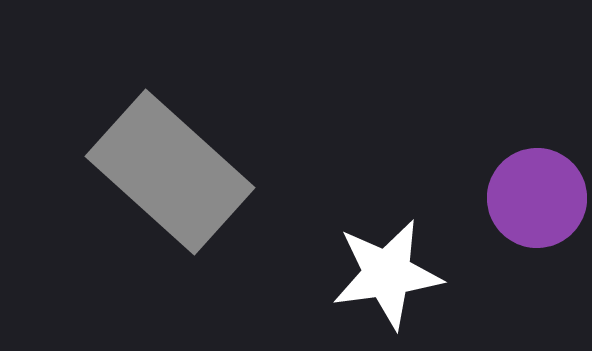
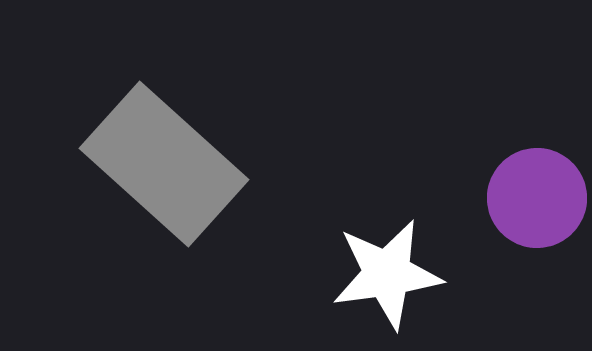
gray rectangle: moved 6 px left, 8 px up
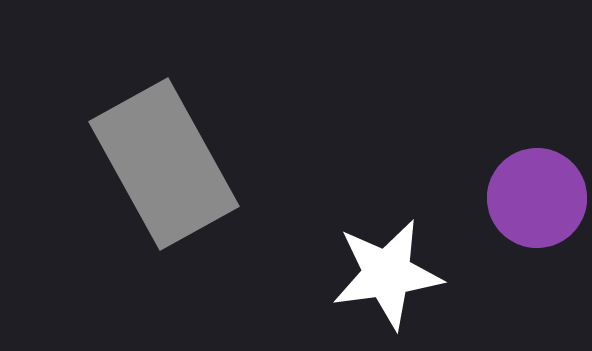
gray rectangle: rotated 19 degrees clockwise
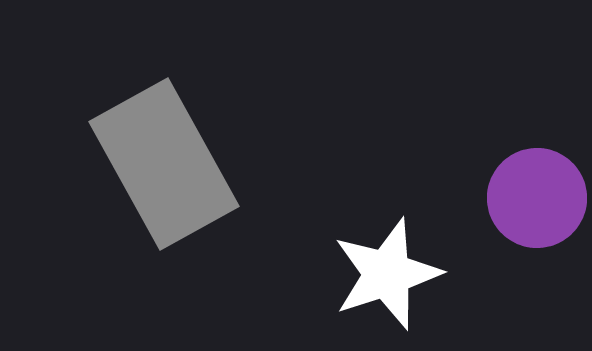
white star: rotated 10 degrees counterclockwise
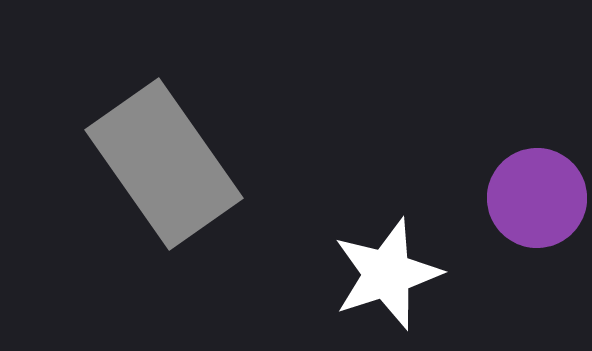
gray rectangle: rotated 6 degrees counterclockwise
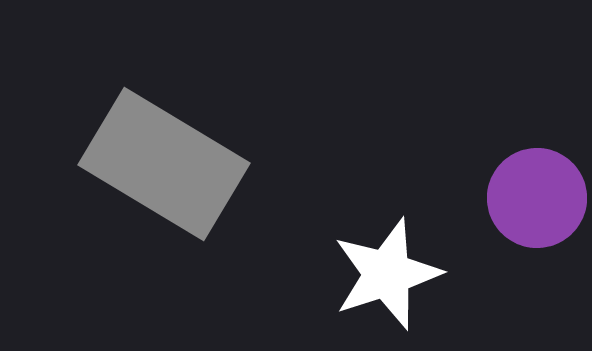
gray rectangle: rotated 24 degrees counterclockwise
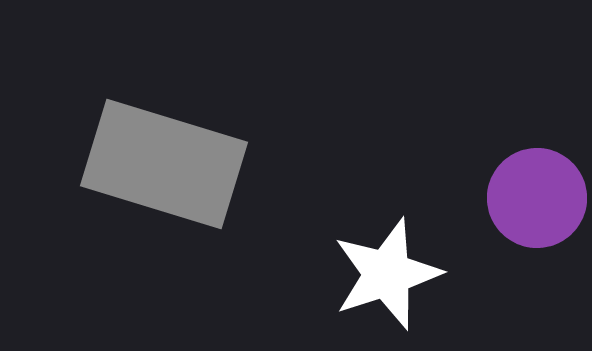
gray rectangle: rotated 14 degrees counterclockwise
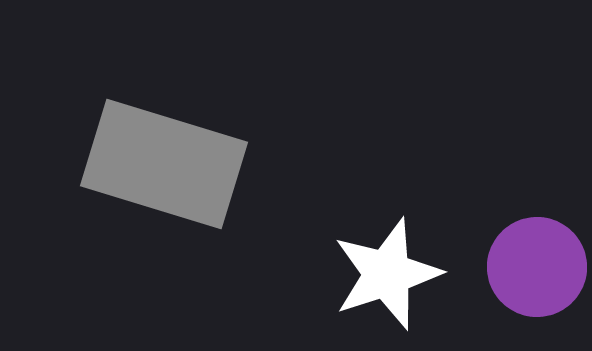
purple circle: moved 69 px down
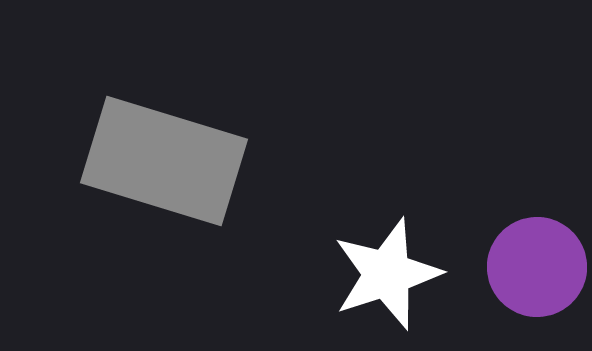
gray rectangle: moved 3 px up
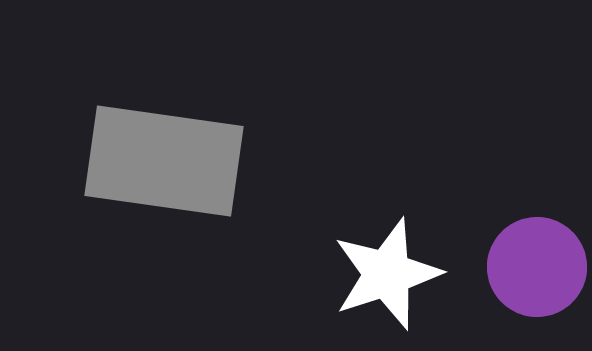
gray rectangle: rotated 9 degrees counterclockwise
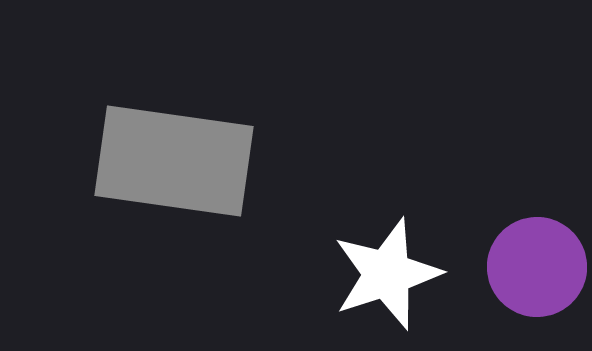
gray rectangle: moved 10 px right
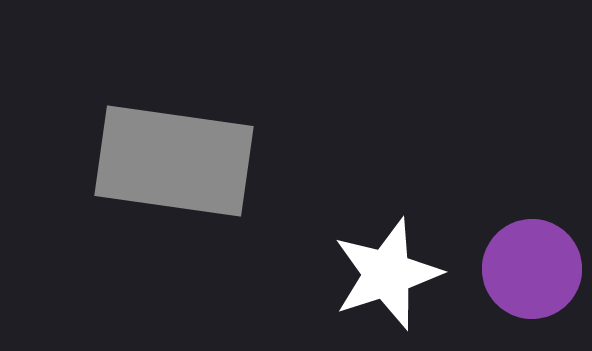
purple circle: moved 5 px left, 2 px down
